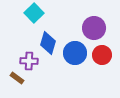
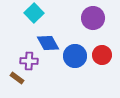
purple circle: moved 1 px left, 10 px up
blue diamond: rotated 45 degrees counterclockwise
blue circle: moved 3 px down
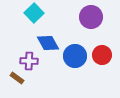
purple circle: moved 2 px left, 1 px up
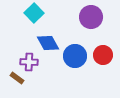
red circle: moved 1 px right
purple cross: moved 1 px down
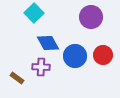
purple cross: moved 12 px right, 5 px down
